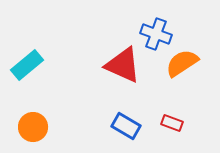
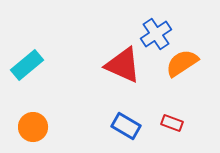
blue cross: rotated 36 degrees clockwise
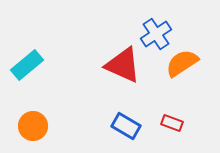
orange circle: moved 1 px up
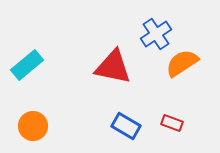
red triangle: moved 10 px left, 2 px down; rotated 12 degrees counterclockwise
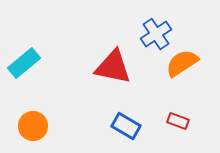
cyan rectangle: moved 3 px left, 2 px up
red rectangle: moved 6 px right, 2 px up
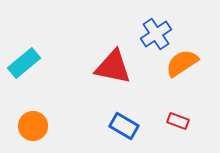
blue rectangle: moved 2 px left
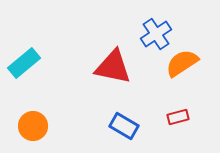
red rectangle: moved 4 px up; rotated 35 degrees counterclockwise
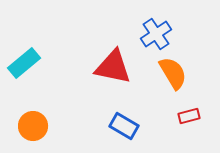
orange semicircle: moved 9 px left, 10 px down; rotated 92 degrees clockwise
red rectangle: moved 11 px right, 1 px up
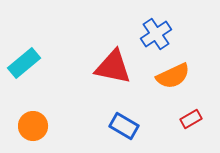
orange semicircle: moved 3 px down; rotated 96 degrees clockwise
red rectangle: moved 2 px right, 3 px down; rotated 15 degrees counterclockwise
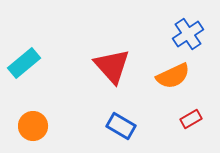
blue cross: moved 32 px right
red triangle: moved 1 px left, 1 px up; rotated 36 degrees clockwise
blue rectangle: moved 3 px left
